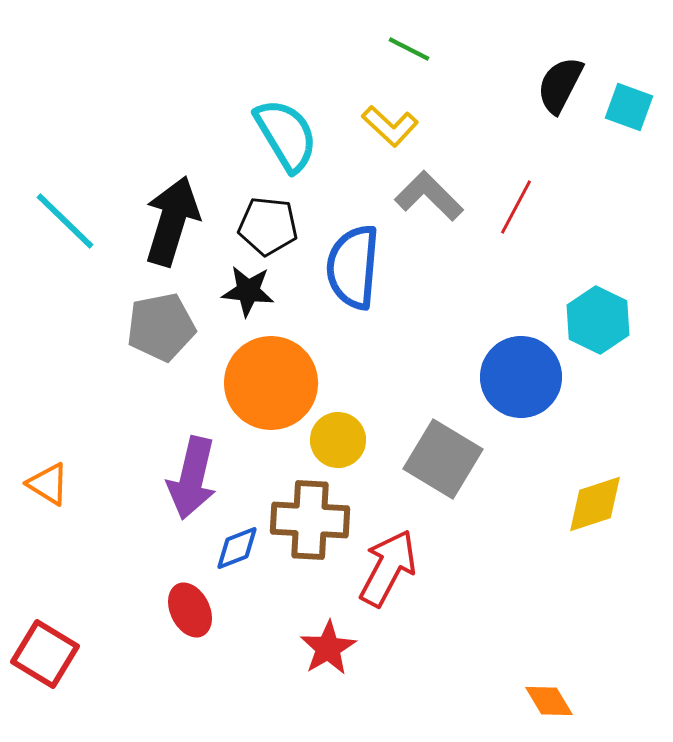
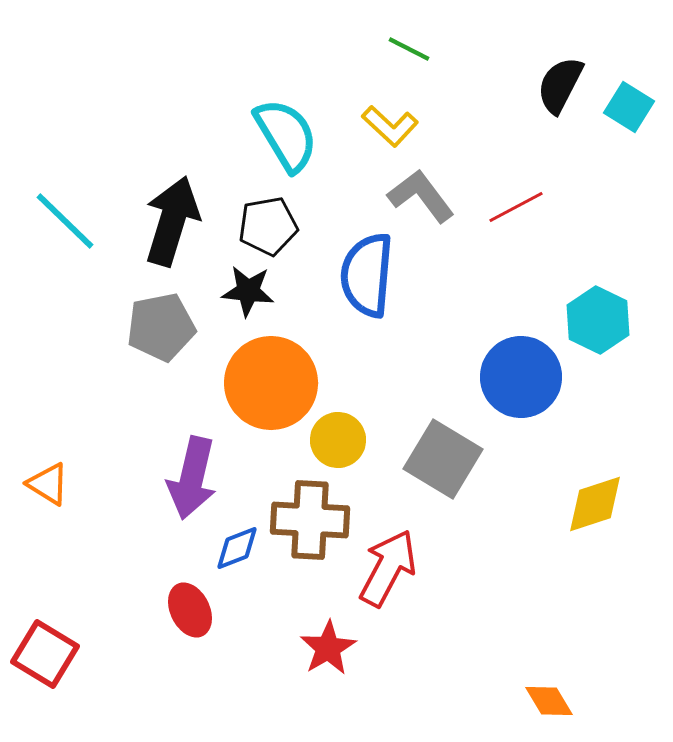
cyan square: rotated 12 degrees clockwise
gray L-shape: moved 8 px left; rotated 8 degrees clockwise
red line: rotated 34 degrees clockwise
black pentagon: rotated 16 degrees counterclockwise
blue semicircle: moved 14 px right, 8 px down
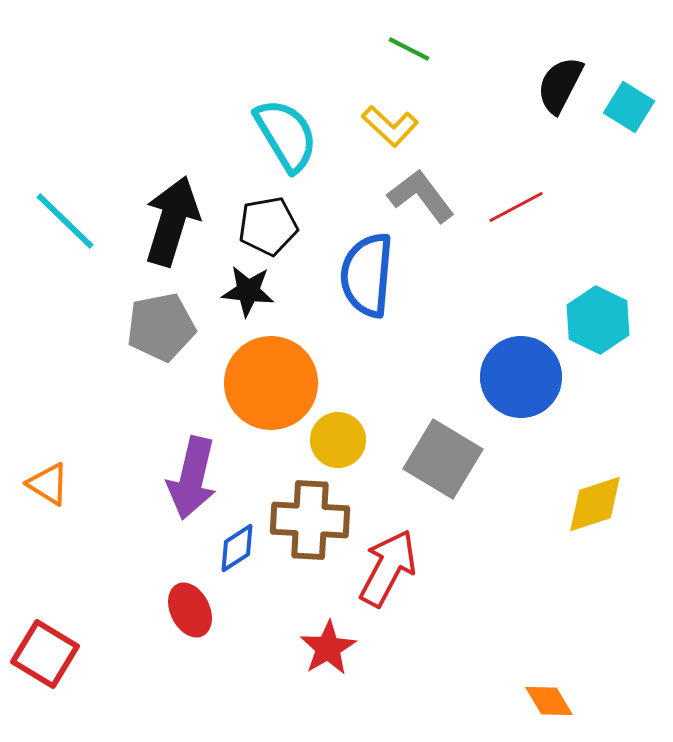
blue diamond: rotated 12 degrees counterclockwise
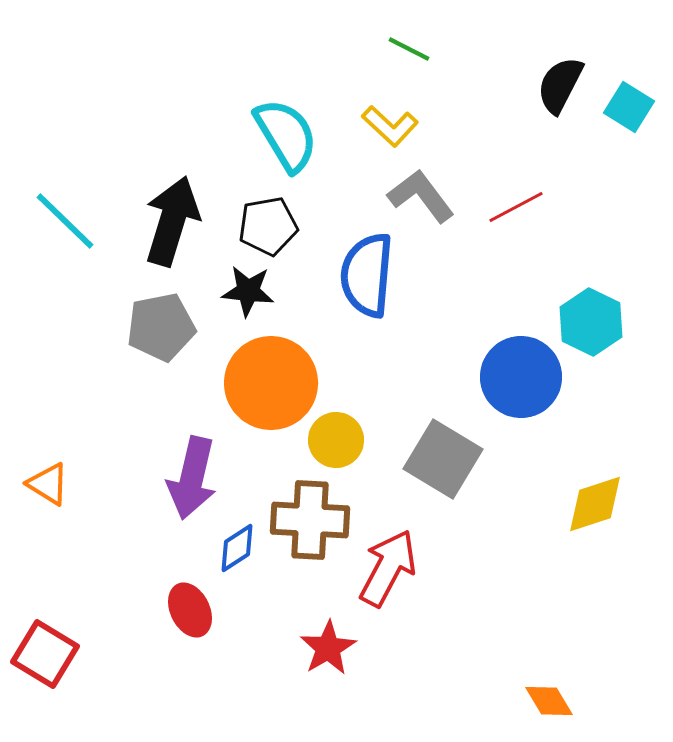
cyan hexagon: moved 7 px left, 2 px down
yellow circle: moved 2 px left
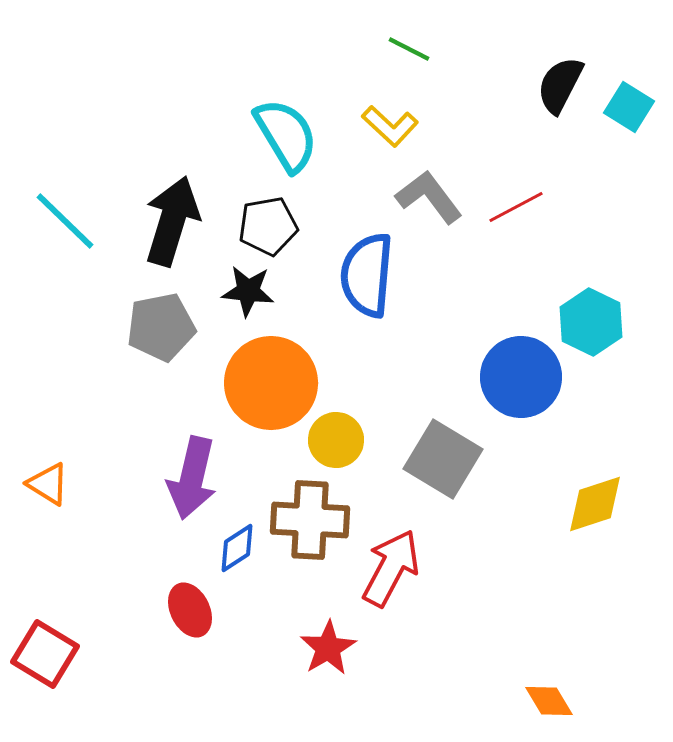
gray L-shape: moved 8 px right, 1 px down
red arrow: moved 3 px right
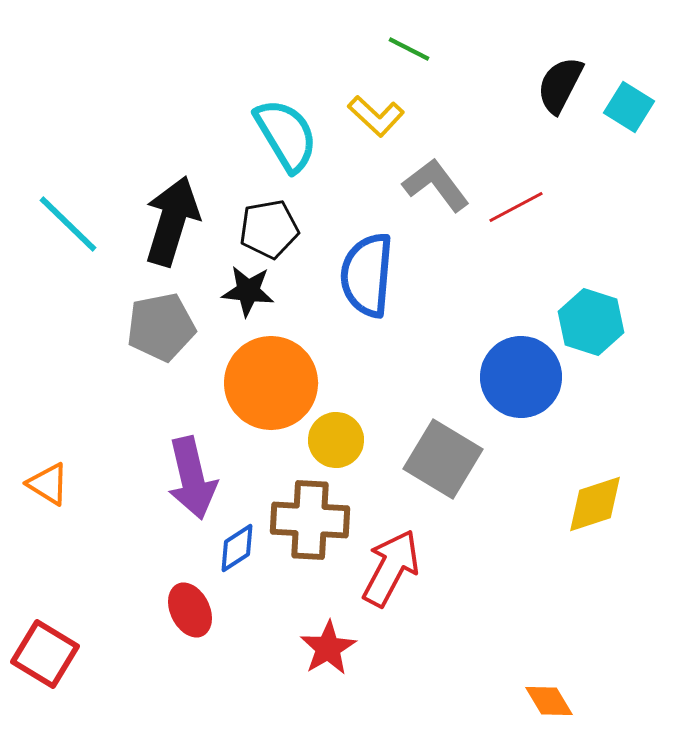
yellow L-shape: moved 14 px left, 10 px up
gray L-shape: moved 7 px right, 12 px up
cyan line: moved 3 px right, 3 px down
black pentagon: moved 1 px right, 3 px down
cyan hexagon: rotated 8 degrees counterclockwise
purple arrow: rotated 26 degrees counterclockwise
